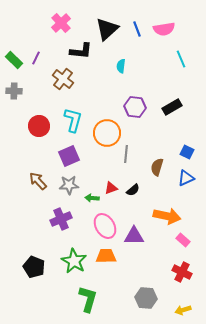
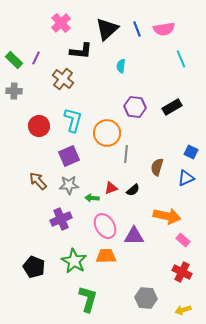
blue square: moved 4 px right
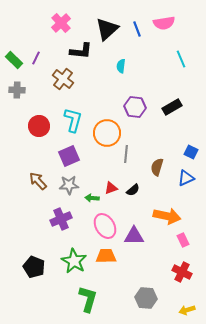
pink semicircle: moved 6 px up
gray cross: moved 3 px right, 1 px up
pink rectangle: rotated 24 degrees clockwise
yellow arrow: moved 4 px right
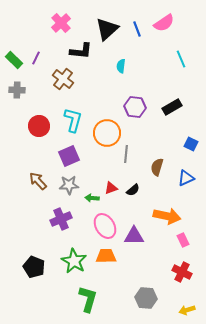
pink semicircle: rotated 25 degrees counterclockwise
blue square: moved 8 px up
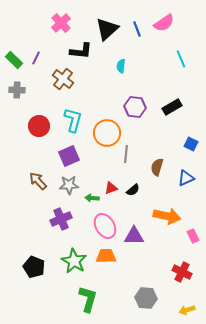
pink rectangle: moved 10 px right, 4 px up
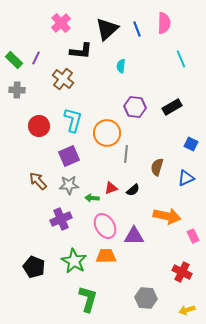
pink semicircle: rotated 55 degrees counterclockwise
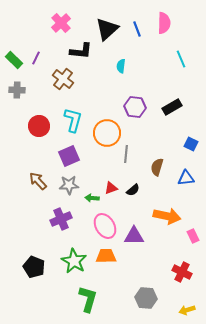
blue triangle: rotated 18 degrees clockwise
